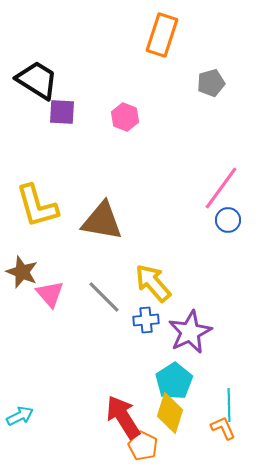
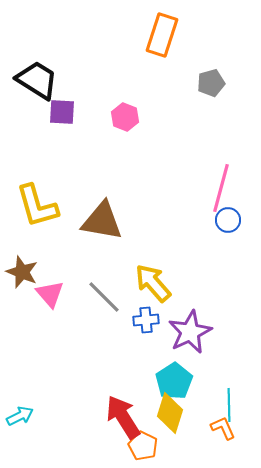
pink line: rotated 21 degrees counterclockwise
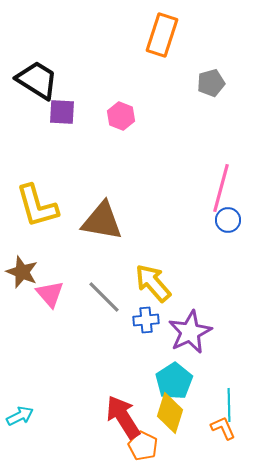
pink hexagon: moved 4 px left, 1 px up
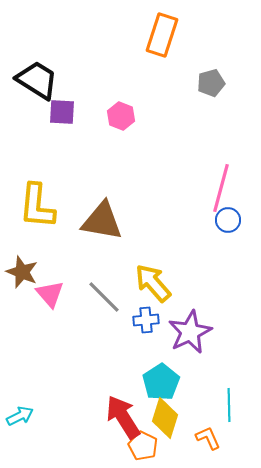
yellow L-shape: rotated 21 degrees clockwise
cyan pentagon: moved 13 px left, 1 px down
yellow diamond: moved 5 px left, 5 px down
orange L-shape: moved 15 px left, 10 px down
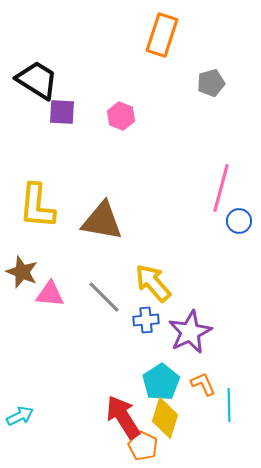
blue circle: moved 11 px right, 1 px down
pink triangle: rotated 44 degrees counterclockwise
orange L-shape: moved 5 px left, 54 px up
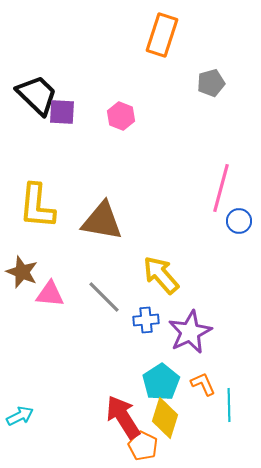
black trapezoid: moved 15 px down; rotated 12 degrees clockwise
yellow arrow: moved 8 px right, 8 px up
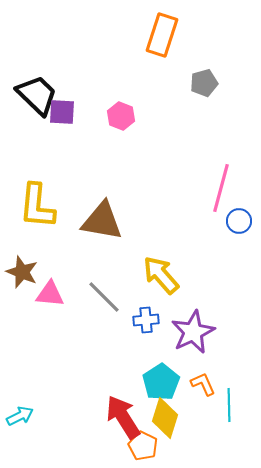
gray pentagon: moved 7 px left
purple star: moved 3 px right
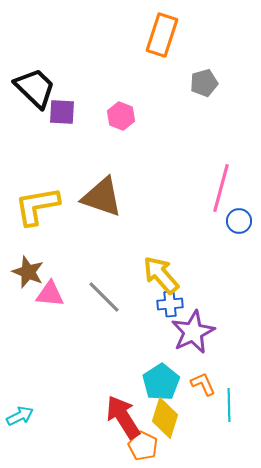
black trapezoid: moved 2 px left, 7 px up
yellow L-shape: rotated 75 degrees clockwise
brown triangle: moved 24 px up; rotated 9 degrees clockwise
brown star: moved 6 px right
blue cross: moved 24 px right, 16 px up
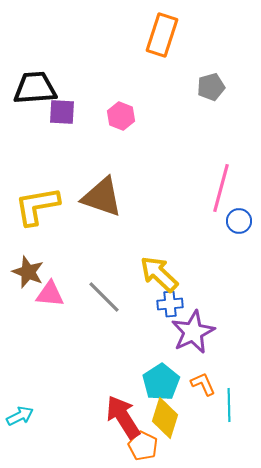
gray pentagon: moved 7 px right, 4 px down
black trapezoid: rotated 48 degrees counterclockwise
yellow arrow: moved 2 px left, 1 px up; rotated 6 degrees counterclockwise
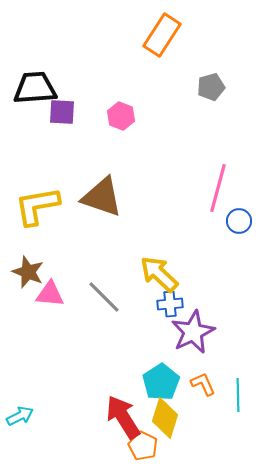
orange rectangle: rotated 15 degrees clockwise
pink line: moved 3 px left
cyan line: moved 9 px right, 10 px up
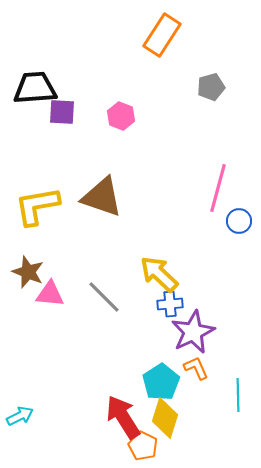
orange L-shape: moved 7 px left, 16 px up
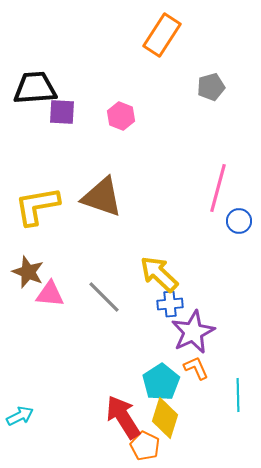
orange pentagon: moved 2 px right
